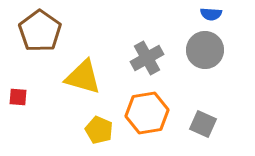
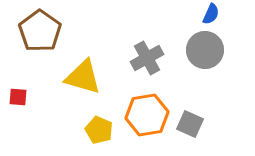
blue semicircle: rotated 70 degrees counterclockwise
orange hexagon: moved 2 px down
gray square: moved 13 px left
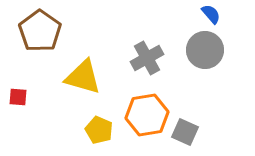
blue semicircle: rotated 65 degrees counterclockwise
gray square: moved 5 px left, 8 px down
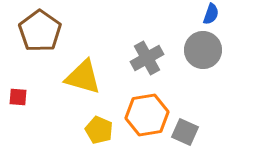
blue semicircle: rotated 60 degrees clockwise
gray circle: moved 2 px left
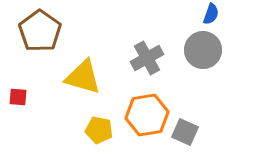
yellow pentagon: rotated 12 degrees counterclockwise
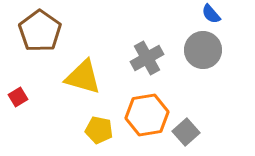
blue semicircle: rotated 120 degrees clockwise
red square: rotated 36 degrees counterclockwise
gray square: moved 1 px right; rotated 24 degrees clockwise
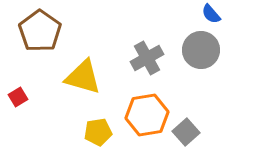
gray circle: moved 2 px left
yellow pentagon: moved 1 px left, 2 px down; rotated 20 degrees counterclockwise
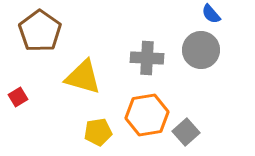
gray cross: rotated 32 degrees clockwise
